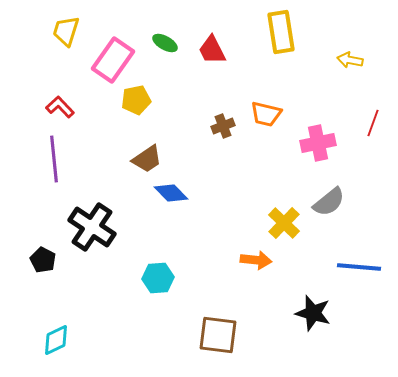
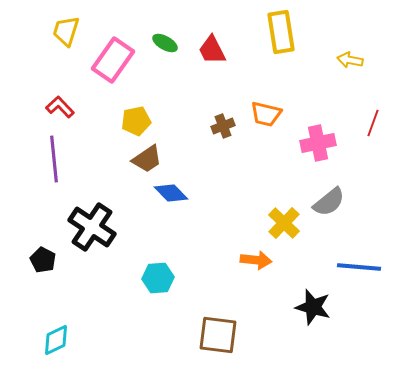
yellow pentagon: moved 21 px down
black star: moved 6 px up
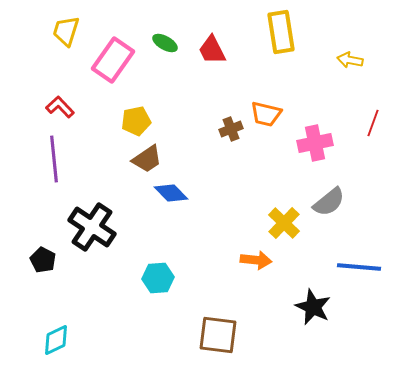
brown cross: moved 8 px right, 3 px down
pink cross: moved 3 px left
black star: rotated 9 degrees clockwise
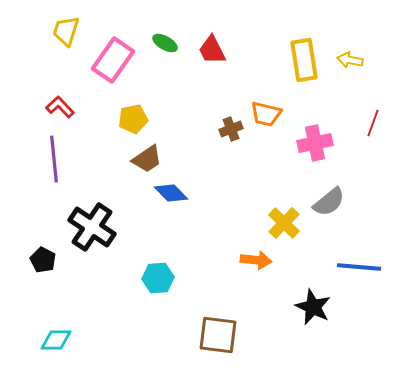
yellow rectangle: moved 23 px right, 28 px down
yellow pentagon: moved 3 px left, 2 px up
cyan diamond: rotated 24 degrees clockwise
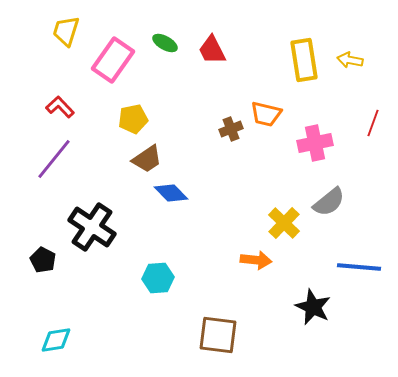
purple line: rotated 45 degrees clockwise
cyan diamond: rotated 8 degrees counterclockwise
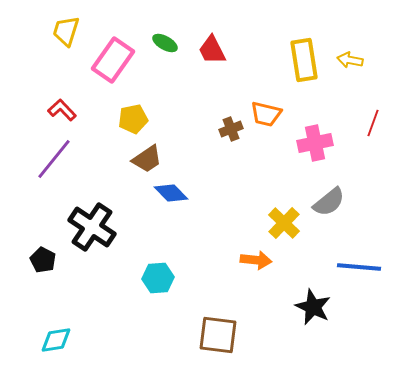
red L-shape: moved 2 px right, 3 px down
